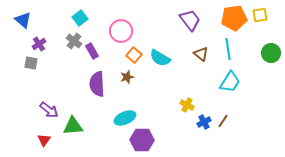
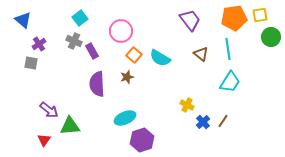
gray cross: rotated 14 degrees counterclockwise
green circle: moved 16 px up
blue cross: moved 1 px left; rotated 16 degrees counterclockwise
green triangle: moved 3 px left
purple hexagon: rotated 20 degrees counterclockwise
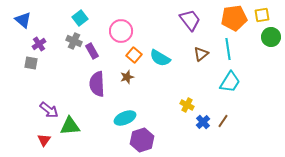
yellow square: moved 2 px right
brown triangle: rotated 42 degrees clockwise
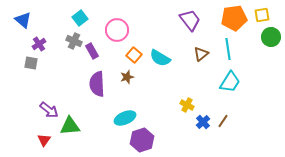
pink circle: moved 4 px left, 1 px up
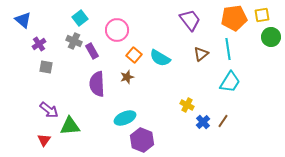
gray square: moved 15 px right, 4 px down
purple hexagon: rotated 20 degrees counterclockwise
